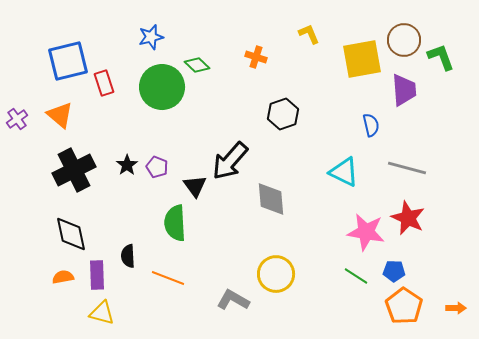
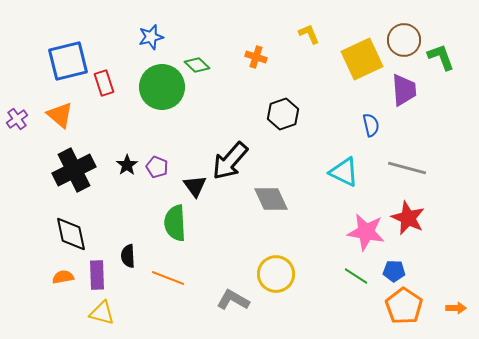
yellow square: rotated 15 degrees counterclockwise
gray diamond: rotated 21 degrees counterclockwise
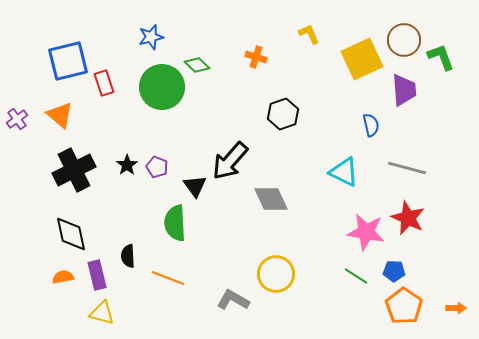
purple rectangle: rotated 12 degrees counterclockwise
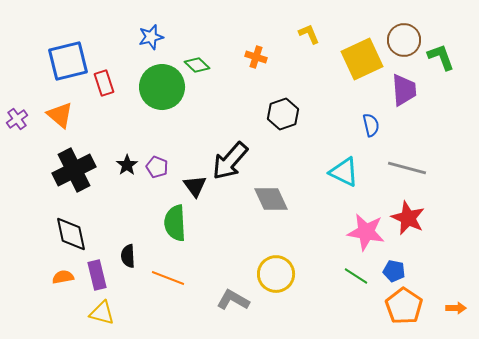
blue pentagon: rotated 10 degrees clockwise
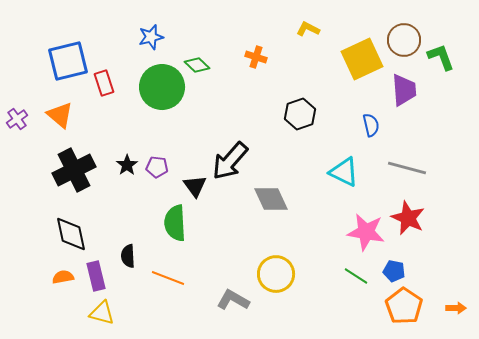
yellow L-shape: moved 1 px left, 5 px up; rotated 40 degrees counterclockwise
black hexagon: moved 17 px right
purple pentagon: rotated 15 degrees counterclockwise
purple rectangle: moved 1 px left, 1 px down
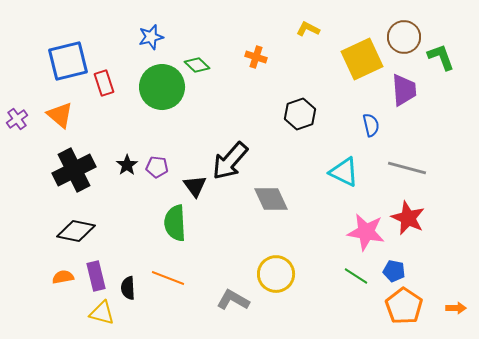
brown circle: moved 3 px up
black diamond: moved 5 px right, 3 px up; rotated 66 degrees counterclockwise
black semicircle: moved 32 px down
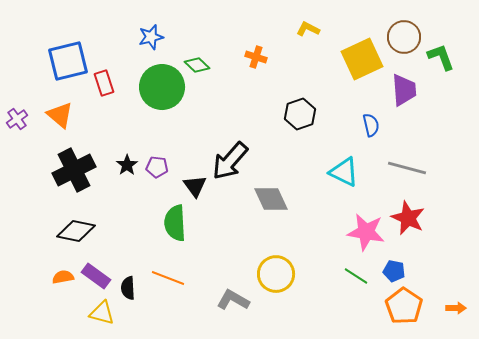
purple rectangle: rotated 40 degrees counterclockwise
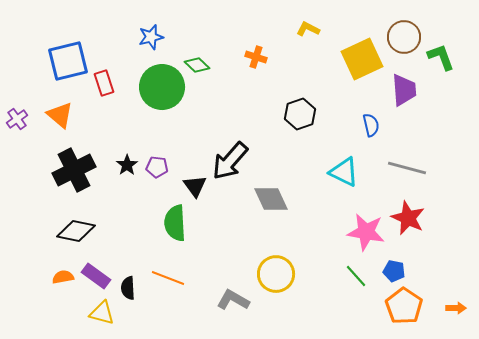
green line: rotated 15 degrees clockwise
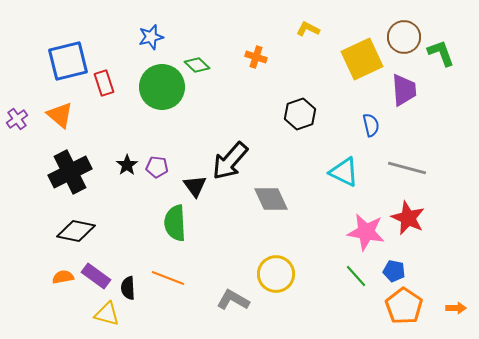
green L-shape: moved 4 px up
black cross: moved 4 px left, 2 px down
yellow triangle: moved 5 px right, 1 px down
